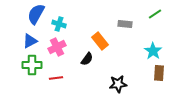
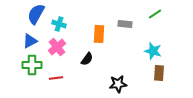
orange rectangle: moved 1 px left, 7 px up; rotated 42 degrees clockwise
pink cross: rotated 12 degrees counterclockwise
cyan star: rotated 18 degrees counterclockwise
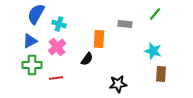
green line: rotated 16 degrees counterclockwise
orange rectangle: moved 5 px down
brown rectangle: moved 2 px right, 1 px down
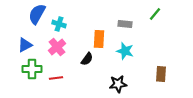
blue semicircle: moved 1 px right
blue triangle: moved 5 px left, 4 px down
cyan star: moved 28 px left
green cross: moved 4 px down
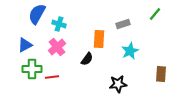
gray rectangle: moved 2 px left; rotated 24 degrees counterclockwise
cyan star: moved 5 px right; rotated 30 degrees clockwise
red line: moved 4 px left, 1 px up
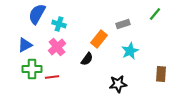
orange rectangle: rotated 36 degrees clockwise
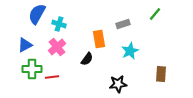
orange rectangle: rotated 48 degrees counterclockwise
